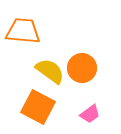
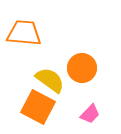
orange trapezoid: moved 1 px right, 2 px down
yellow semicircle: moved 9 px down
pink trapezoid: rotated 10 degrees counterclockwise
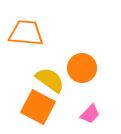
orange trapezoid: moved 2 px right
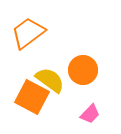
orange trapezoid: moved 2 px right; rotated 42 degrees counterclockwise
orange circle: moved 1 px right, 2 px down
orange square: moved 6 px left, 10 px up
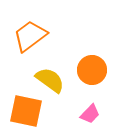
orange trapezoid: moved 2 px right, 3 px down
orange circle: moved 9 px right
orange square: moved 6 px left, 14 px down; rotated 16 degrees counterclockwise
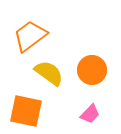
yellow semicircle: moved 1 px left, 7 px up
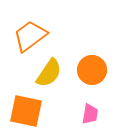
yellow semicircle: rotated 88 degrees clockwise
pink trapezoid: rotated 35 degrees counterclockwise
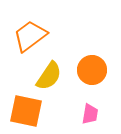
yellow semicircle: moved 3 px down
